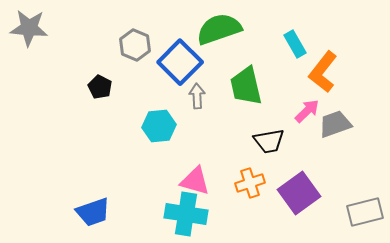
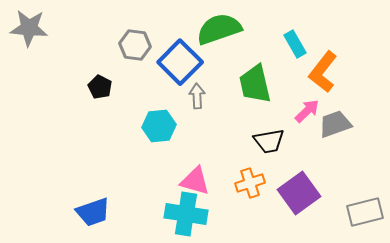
gray hexagon: rotated 16 degrees counterclockwise
green trapezoid: moved 9 px right, 2 px up
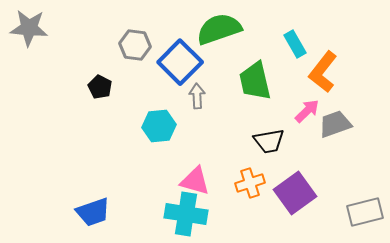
green trapezoid: moved 3 px up
purple square: moved 4 px left
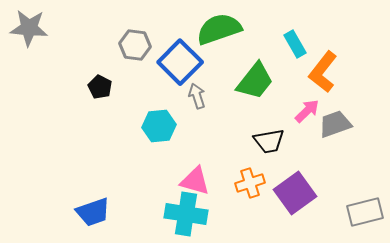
green trapezoid: rotated 129 degrees counterclockwise
gray arrow: rotated 15 degrees counterclockwise
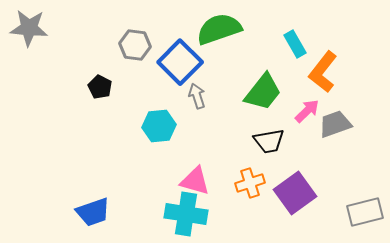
green trapezoid: moved 8 px right, 11 px down
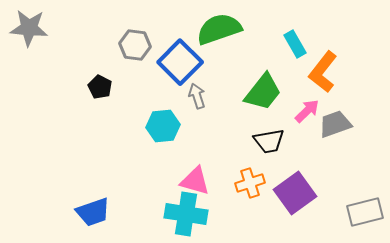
cyan hexagon: moved 4 px right
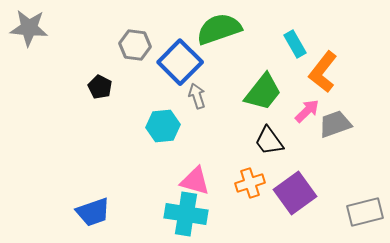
black trapezoid: rotated 64 degrees clockwise
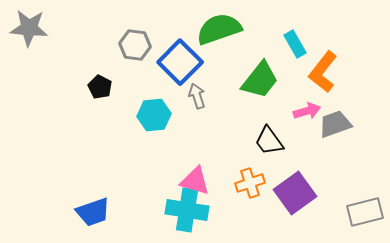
green trapezoid: moved 3 px left, 12 px up
pink arrow: rotated 28 degrees clockwise
cyan hexagon: moved 9 px left, 11 px up
cyan cross: moved 1 px right, 4 px up
